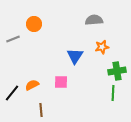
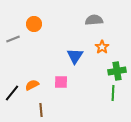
orange star: rotated 24 degrees counterclockwise
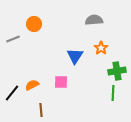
orange star: moved 1 px left, 1 px down
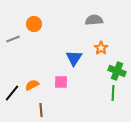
blue triangle: moved 1 px left, 2 px down
green cross: rotated 30 degrees clockwise
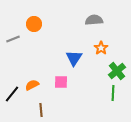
green cross: rotated 30 degrees clockwise
black line: moved 1 px down
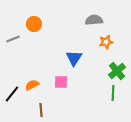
orange star: moved 5 px right, 6 px up; rotated 24 degrees clockwise
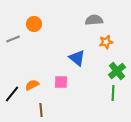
blue triangle: moved 3 px right; rotated 24 degrees counterclockwise
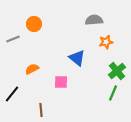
orange semicircle: moved 16 px up
green line: rotated 21 degrees clockwise
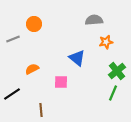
black line: rotated 18 degrees clockwise
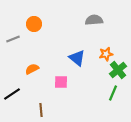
orange star: moved 12 px down
green cross: moved 1 px right, 1 px up
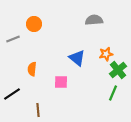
orange semicircle: rotated 56 degrees counterclockwise
brown line: moved 3 px left
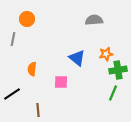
orange circle: moved 7 px left, 5 px up
gray line: rotated 56 degrees counterclockwise
green cross: rotated 30 degrees clockwise
